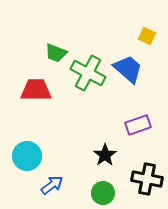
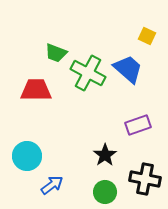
black cross: moved 2 px left
green circle: moved 2 px right, 1 px up
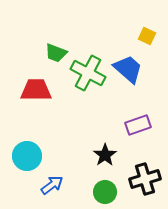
black cross: rotated 28 degrees counterclockwise
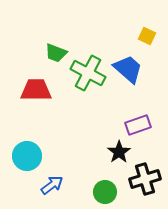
black star: moved 14 px right, 3 px up
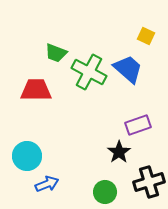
yellow square: moved 1 px left
green cross: moved 1 px right, 1 px up
black cross: moved 4 px right, 3 px down
blue arrow: moved 5 px left, 1 px up; rotated 15 degrees clockwise
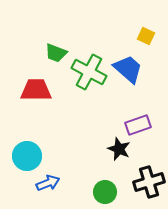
black star: moved 3 px up; rotated 15 degrees counterclockwise
blue arrow: moved 1 px right, 1 px up
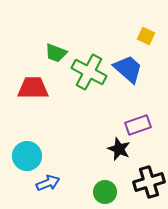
red trapezoid: moved 3 px left, 2 px up
